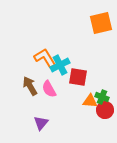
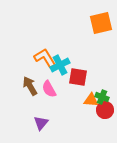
orange triangle: moved 1 px right, 1 px up
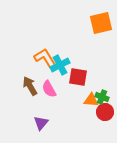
red circle: moved 2 px down
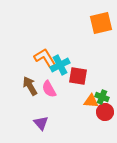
red square: moved 1 px up
orange triangle: moved 1 px down
purple triangle: rotated 21 degrees counterclockwise
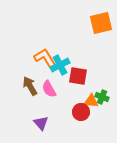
red circle: moved 24 px left
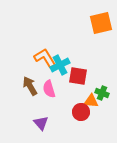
pink semicircle: rotated 12 degrees clockwise
green cross: moved 4 px up
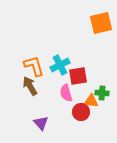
orange L-shape: moved 11 px left, 8 px down; rotated 15 degrees clockwise
red square: rotated 18 degrees counterclockwise
pink semicircle: moved 17 px right, 4 px down
green cross: rotated 16 degrees counterclockwise
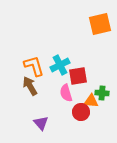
orange square: moved 1 px left, 1 px down
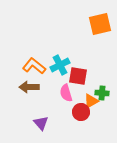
orange L-shape: rotated 35 degrees counterclockwise
red square: rotated 18 degrees clockwise
brown arrow: moved 1 px left, 1 px down; rotated 60 degrees counterclockwise
orange triangle: rotated 35 degrees counterclockwise
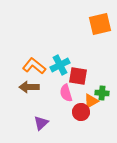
purple triangle: rotated 28 degrees clockwise
